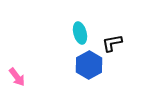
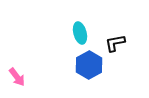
black L-shape: moved 3 px right
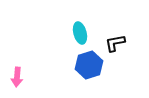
blue hexagon: rotated 12 degrees clockwise
pink arrow: rotated 42 degrees clockwise
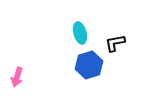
pink arrow: rotated 12 degrees clockwise
